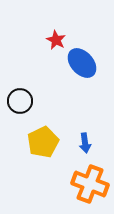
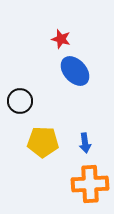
red star: moved 5 px right, 1 px up; rotated 12 degrees counterclockwise
blue ellipse: moved 7 px left, 8 px down
yellow pentagon: rotated 28 degrees clockwise
orange cross: rotated 24 degrees counterclockwise
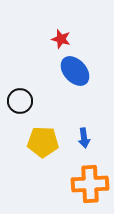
blue arrow: moved 1 px left, 5 px up
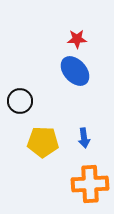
red star: moved 16 px right; rotated 18 degrees counterclockwise
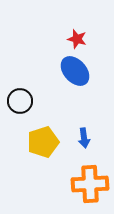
red star: rotated 18 degrees clockwise
yellow pentagon: rotated 20 degrees counterclockwise
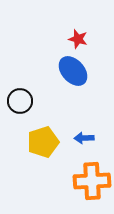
red star: moved 1 px right
blue ellipse: moved 2 px left
blue arrow: rotated 96 degrees clockwise
orange cross: moved 2 px right, 3 px up
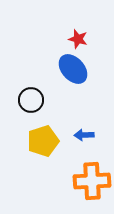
blue ellipse: moved 2 px up
black circle: moved 11 px right, 1 px up
blue arrow: moved 3 px up
yellow pentagon: moved 1 px up
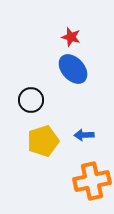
red star: moved 7 px left, 2 px up
orange cross: rotated 9 degrees counterclockwise
